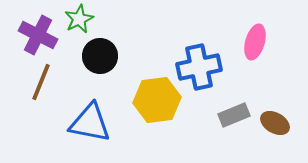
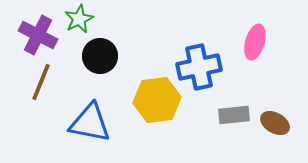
gray rectangle: rotated 16 degrees clockwise
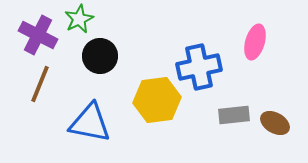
brown line: moved 1 px left, 2 px down
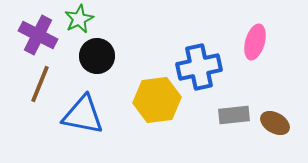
black circle: moved 3 px left
blue triangle: moved 7 px left, 8 px up
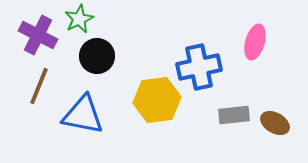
brown line: moved 1 px left, 2 px down
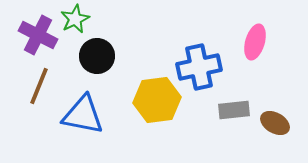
green star: moved 4 px left
gray rectangle: moved 5 px up
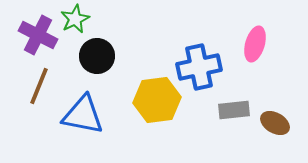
pink ellipse: moved 2 px down
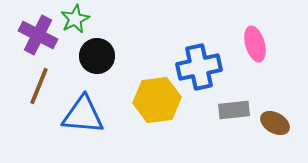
pink ellipse: rotated 32 degrees counterclockwise
blue triangle: rotated 6 degrees counterclockwise
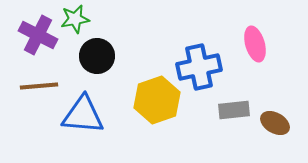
green star: rotated 16 degrees clockwise
brown line: rotated 63 degrees clockwise
yellow hexagon: rotated 12 degrees counterclockwise
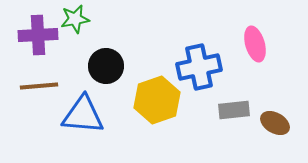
purple cross: rotated 30 degrees counterclockwise
black circle: moved 9 px right, 10 px down
